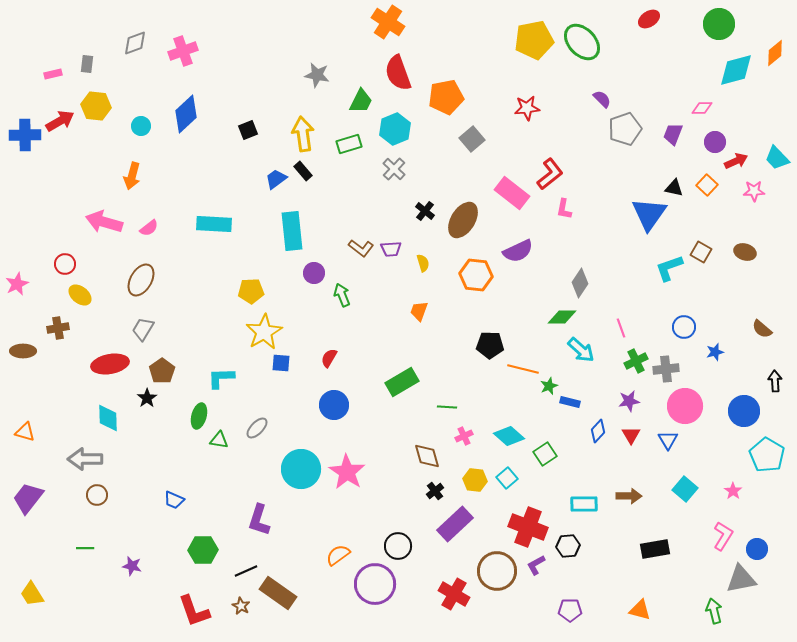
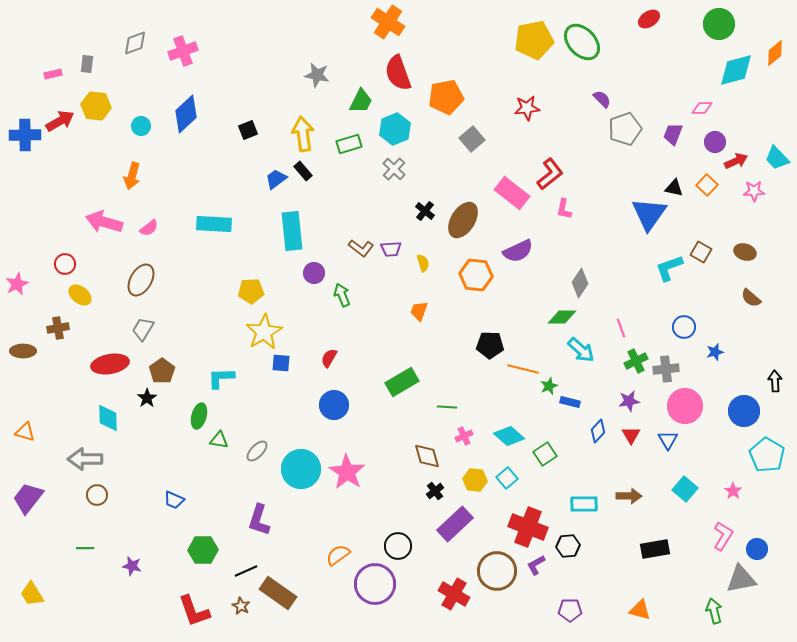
brown semicircle at (762, 329): moved 11 px left, 31 px up
gray ellipse at (257, 428): moved 23 px down
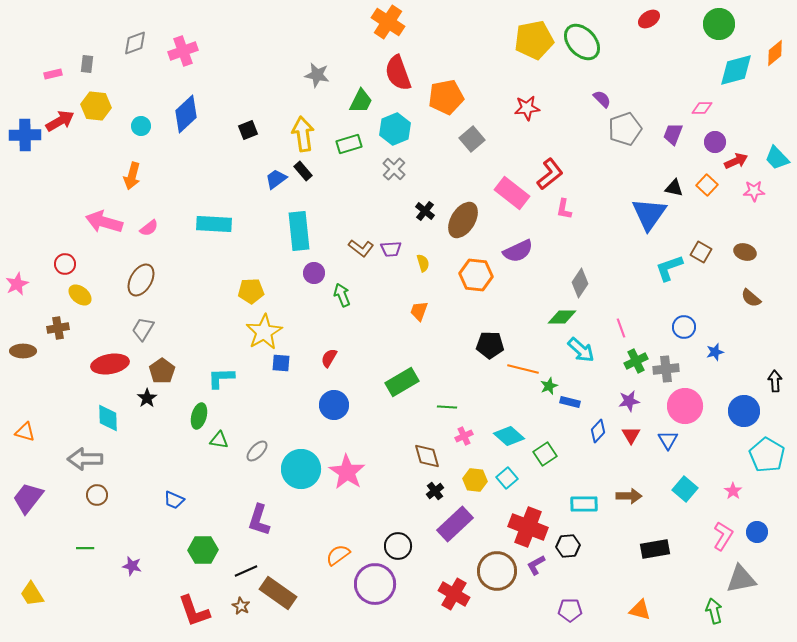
cyan rectangle at (292, 231): moved 7 px right
blue circle at (757, 549): moved 17 px up
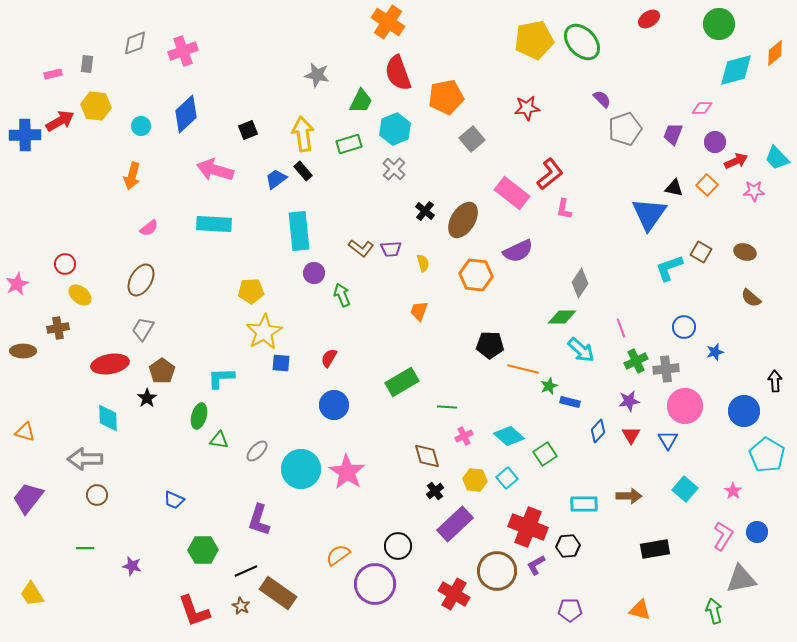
pink arrow at (104, 222): moved 111 px right, 52 px up
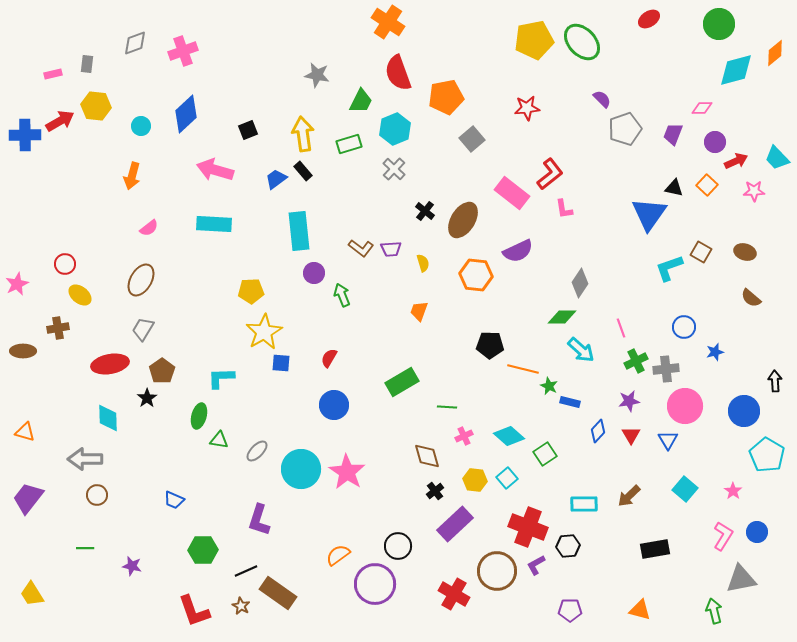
pink L-shape at (564, 209): rotated 20 degrees counterclockwise
green star at (549, 386): rotated 24 degrees counterclockwise
brown arrow at (629, 496): rotated 135 degrees clockwise
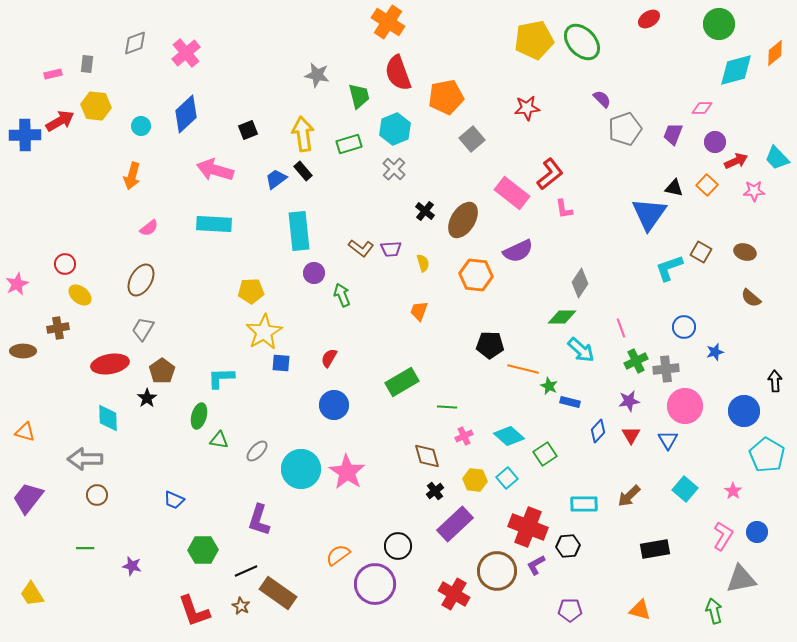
pink cross at (183, 51): moved 3 px right, 2 px down; rotated 20 degrees counterclockwise
green trapezoid at (361, 101): moved 2 px left, 5 px up; rotated 40 degrees counterclockwise
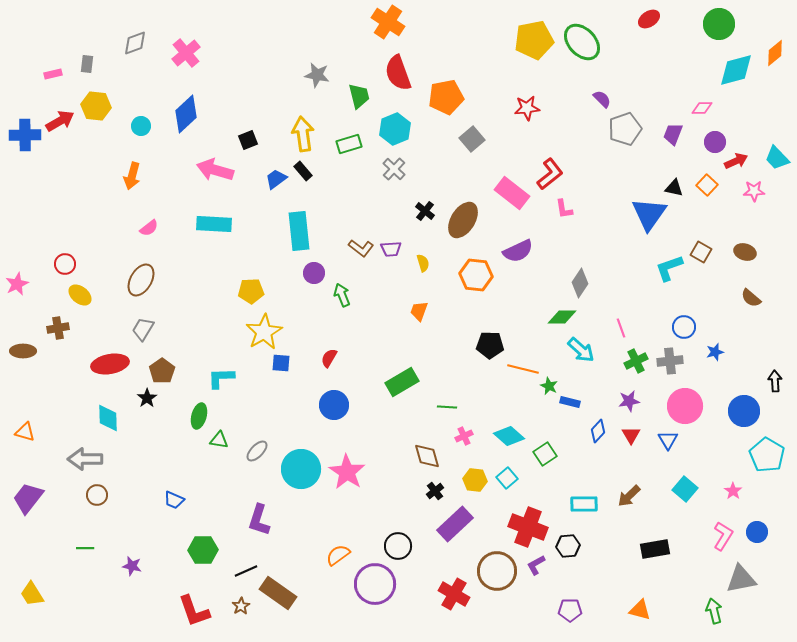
black square at (248, 130): moved 10 px down
gray cross at (666, 369): moved 4 px right, 8 px up
brown star at (241, 606): rotated 12 degrees clockwise
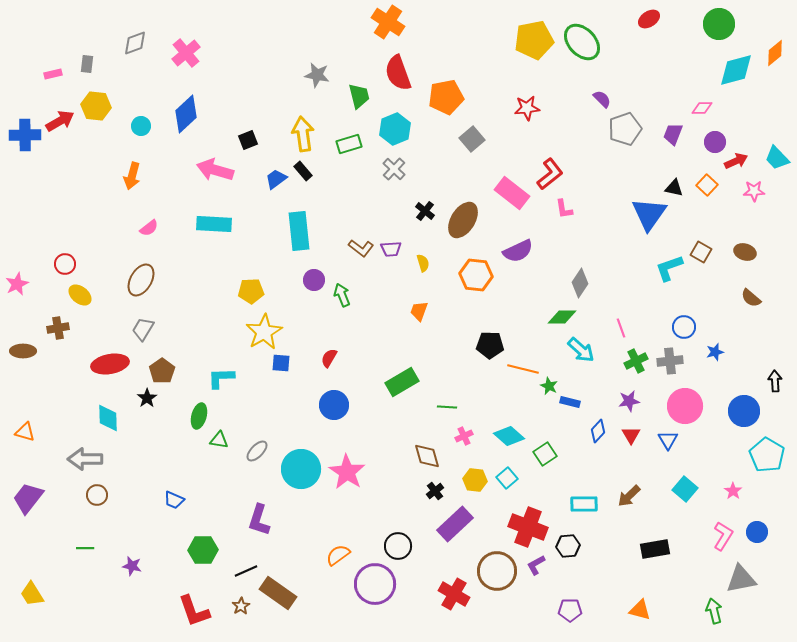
purple circle at (314, 273): moved 7 px down
